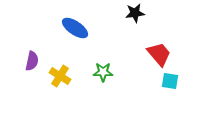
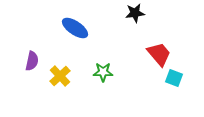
yellow cross: rotated 15 degrees clockwise
cyan square: moved 4 px right, 3 px up; rotated 12 degrees clockwise
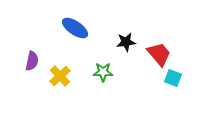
black star: moved 9 px left, 29 px down
cyan square: moved 1 px left
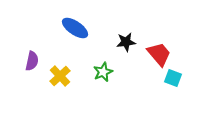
green star: rotated 24 degrees counterclockwise
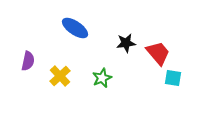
black star: moved 1 px down
red trapezoid: moved 1 px left, 1 px up
purple semicircle: moved 4 px left
green star: moved 1 px left, 6 px down
cyan square: rotated 12 degrees counterclockwise
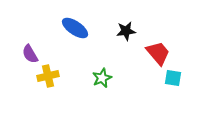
black star: moved 12 px up
purple semicircle: moved 2 px right, 7 px up; rotated 138 degrees clockwise
yellow cross: moved 12 px left; rotated 30 degrees clockwise
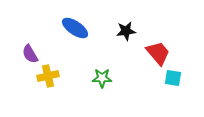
green star: rotated 24 degrees clockwise
